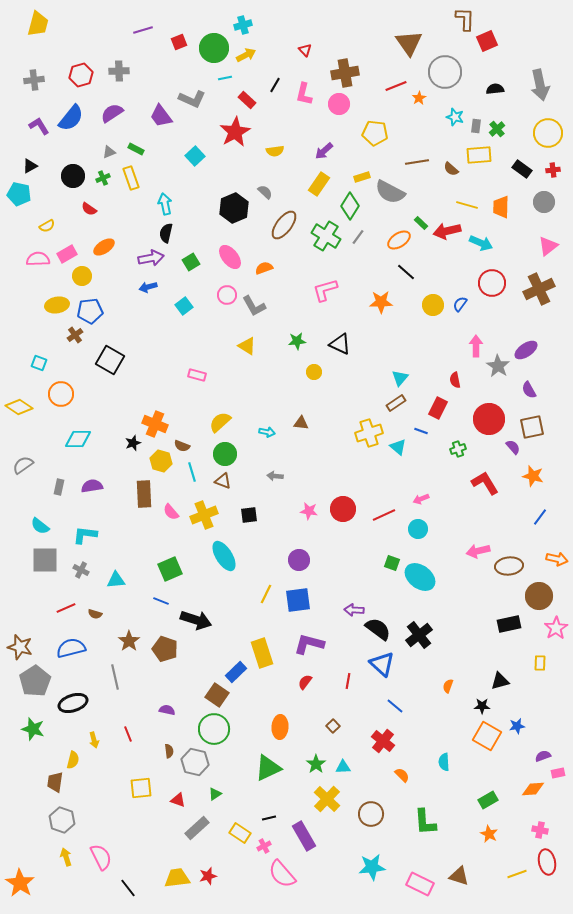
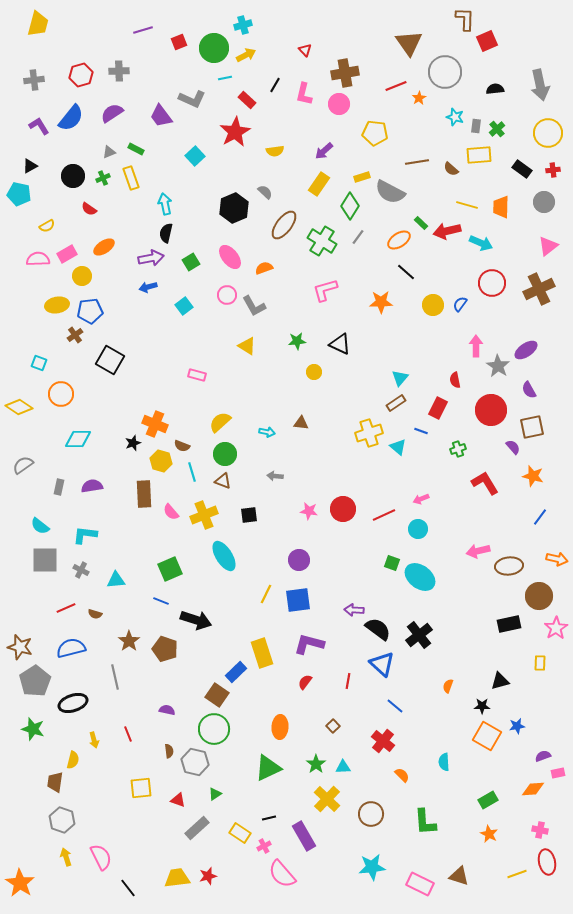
green cross at (326, 236): moved 4 px left, 5 px down
red circle at (489, 419): moved 2 px right, 9 px up
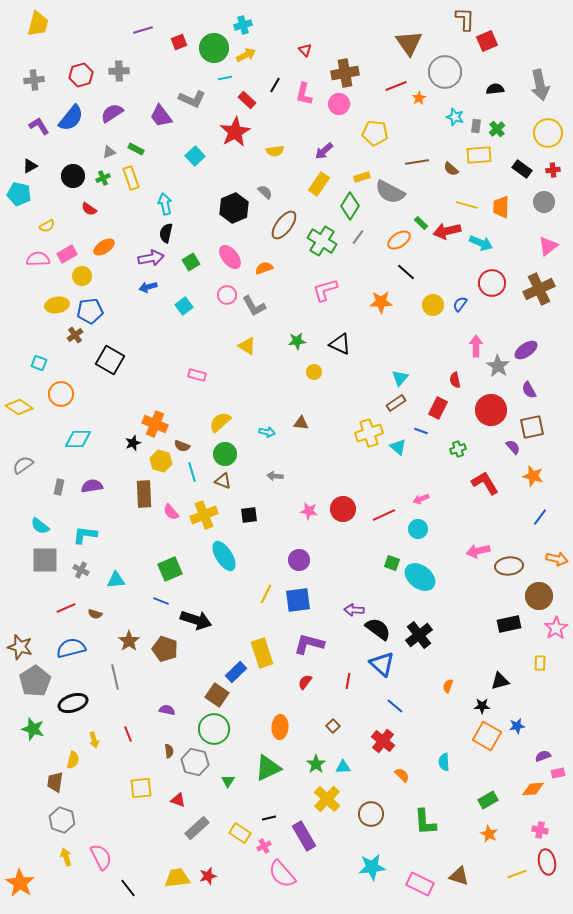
green triangle at (215, 794): moved 13 px right, 13 px up; rotated 24 degrees counterclockwise
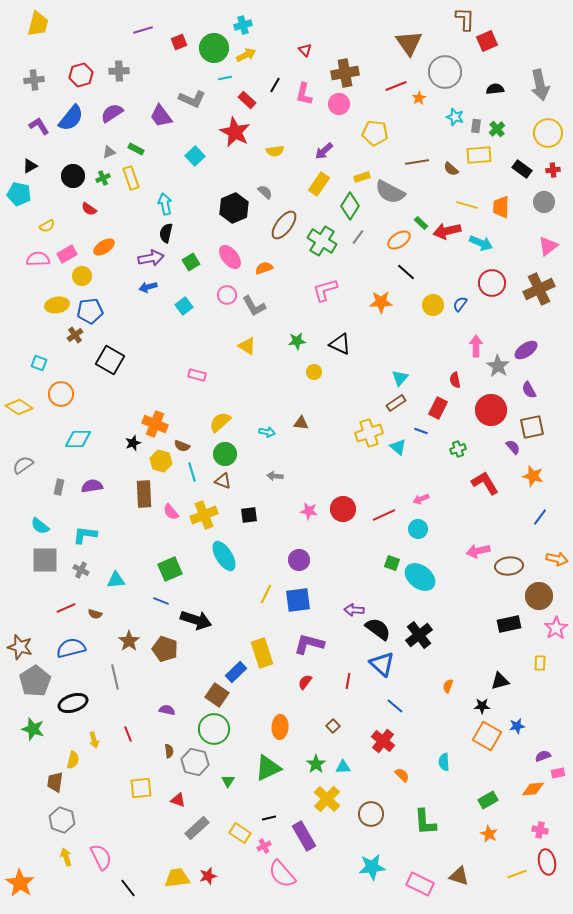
red star at (235, 132): rotated 16 degrees counterclockwise
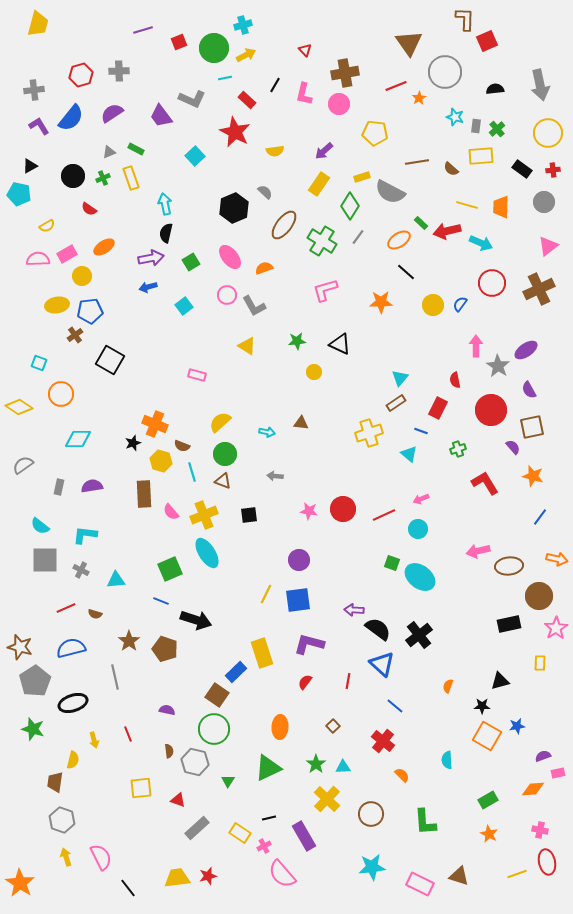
gray cross at (34, 80): moved 10 px down
yellow rectangle at (479, 155): moved 2 px right, 1 px down
cyan triangle at (398, 447): moved 11 px right, 7 px down
cyan ellipse at (224, 556): moved 17 px left, 3 px up
cyan semicircle at (444, 762): moved 3 px right, 2 px up
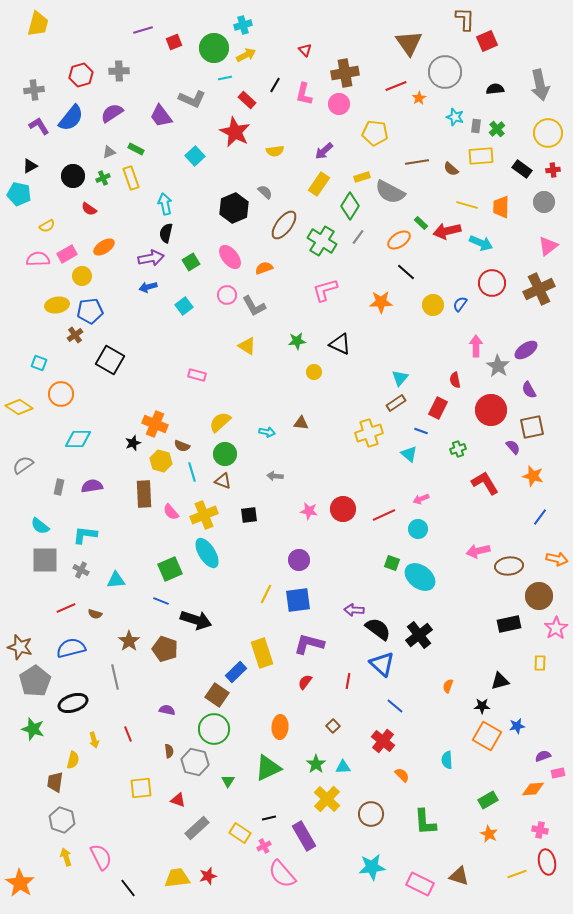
red square at (179, 42): moved 5 px left
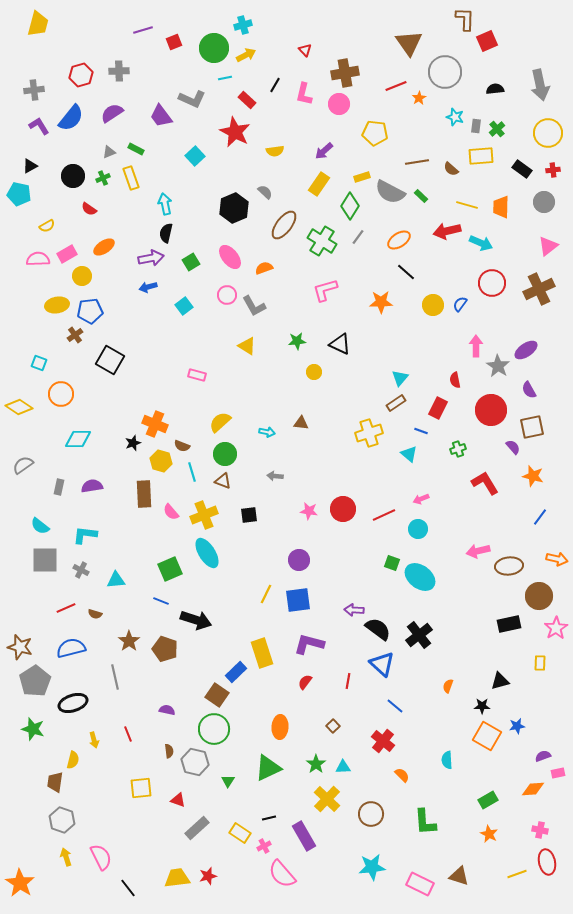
green rectangle at (421, 223): moved 27 px up
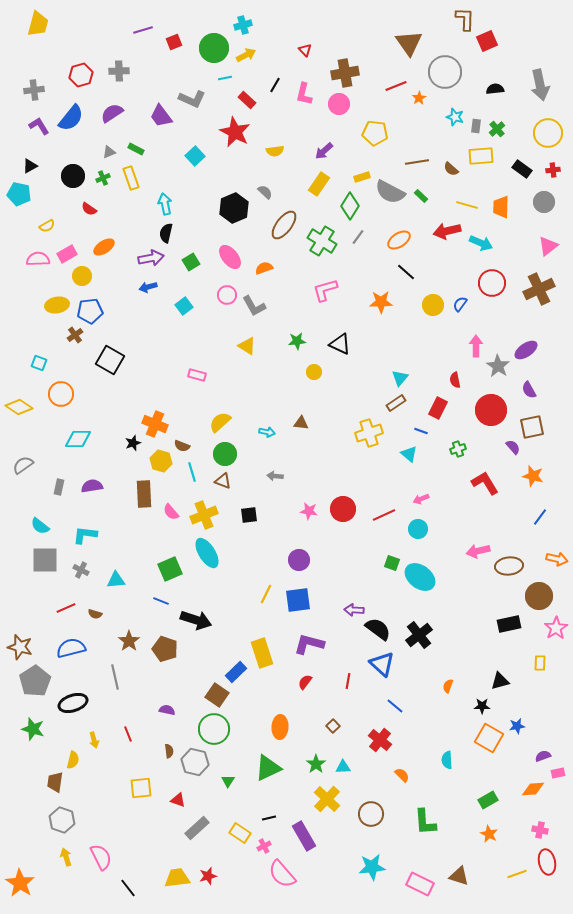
orange square at (487, 736): moved 2 px right, 2 px down
red cross at (383, 741): moved 3 px left, 1 px up
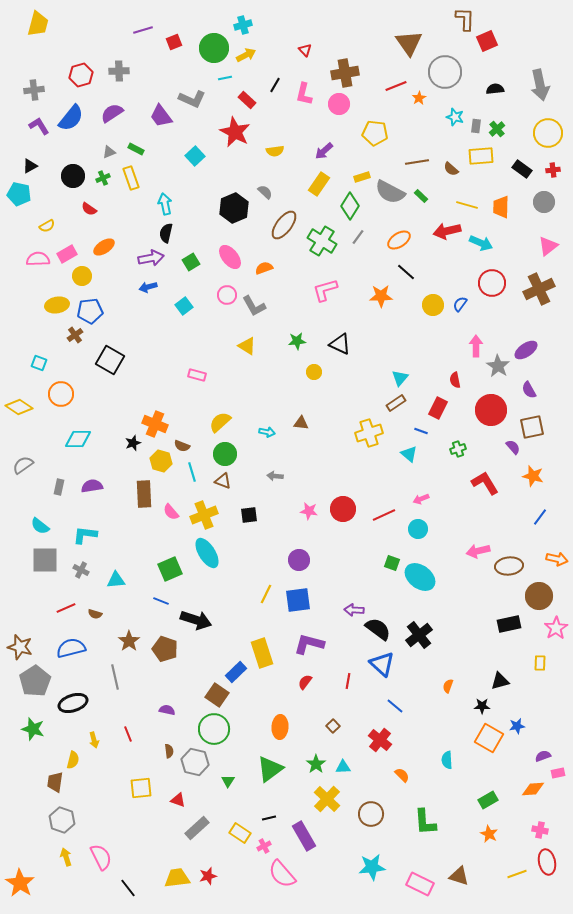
orange star at (381, 302): moved 6 px up
green triangle at (268, 768): moved 2 px right, 1 px down; rotated 12 degrees counterclockwise
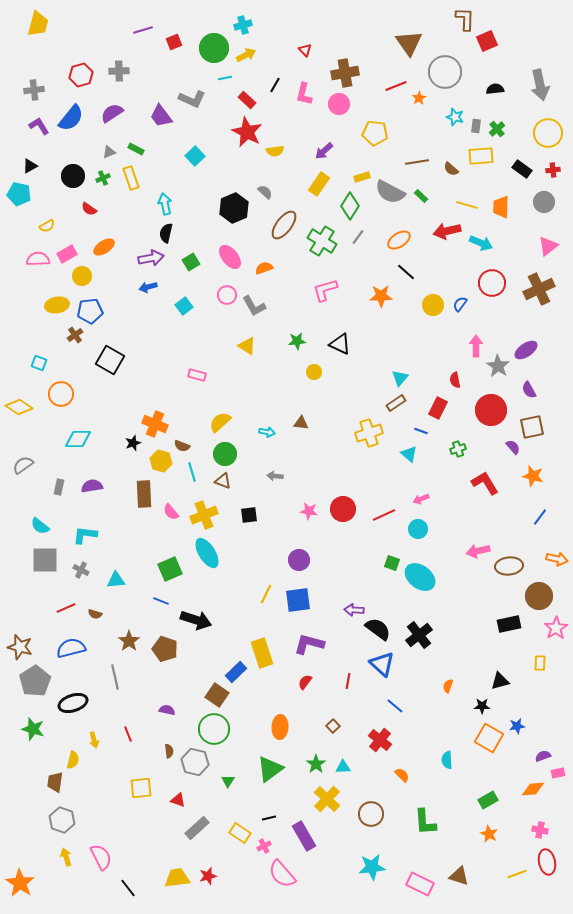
red star at (235, 132): moved 12 px right
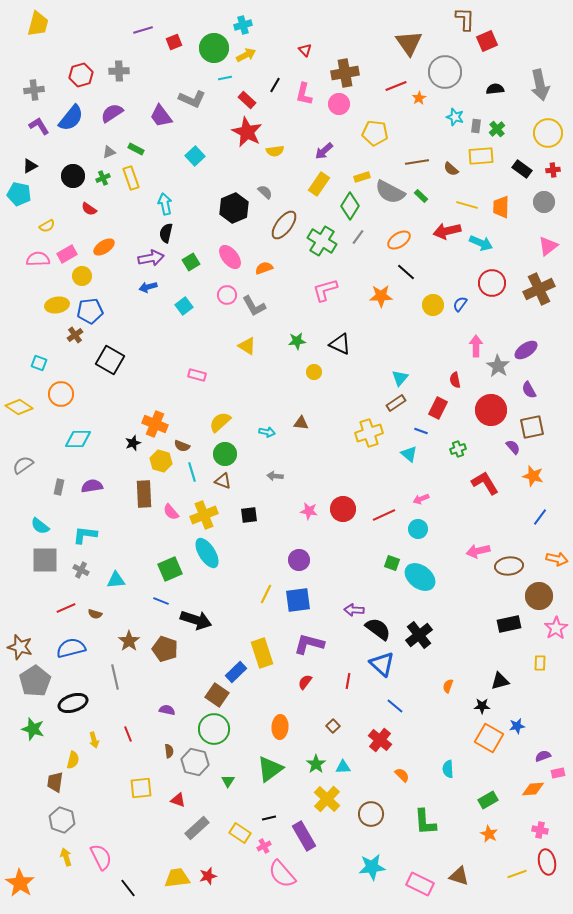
cyan semicircle at (447, 760): moved 1 px right, 9 px down
